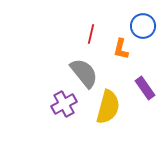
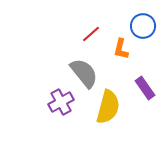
red line: rotated 36 degrees clockwise
purple cross: moved 3 px left, 2 px up
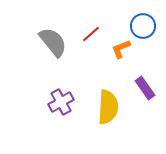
orange L-shape: rotated 55 degrees clockwise
gray semicircle: moved 31 px left, 31 px up
yellow semicircle: rotated 12 degrees counterclockwise
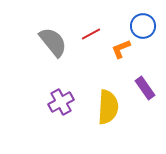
red line: rotated 12 degrees clockwise
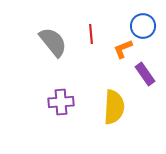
red line: rotated 66 degrees counterclockwise
orange L-shape: moved 2 px right
purple rectangle: moved 14 px up
purple cross: rotated 25 degrees clockwise
yellow semicircle: moved 6 px right
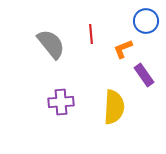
blue circle: moved 3 px right, 5 px up
gray semicircle: moved 2 px left, 2 px down
purple rectangle: moved 1 px left, 1 px down
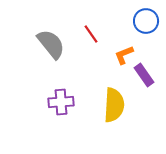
red line: rotated 30 degrees counterclockwise
orange L-shape: moved 1 px right, 6 px down
yellow semicircle: moved 2 px up
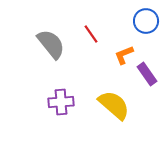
purple rectangle: moved 3 px right, 1 px up
yellow semicircle: rotated 52 degrees counterclockwise
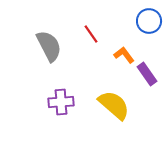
blue circle: moved 3 px right
gray semicircle: moved 2 px left, 2 px down; rotated 12 degrees clockwise
orange L-shape: rotated 75 degrees clockwise
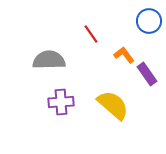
gray semicircle: moved 14 px down; rotated 64 degrees counterclockwise
yellow semicircle: moved 1 px left
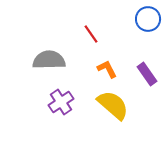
blue circle: moved 1 px left, 2 px up
orange L-shape: moved 17 px left, 14 px down; rotated 10 degrees clockwise
purple cross: rotated 30 degrees counterclockwise
